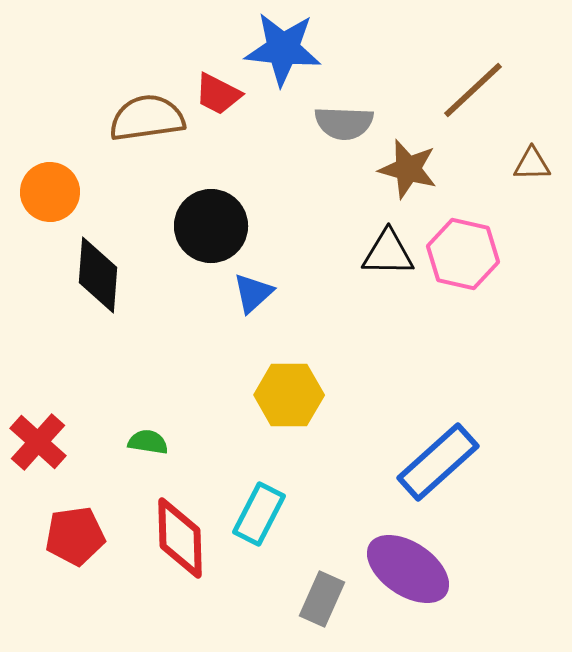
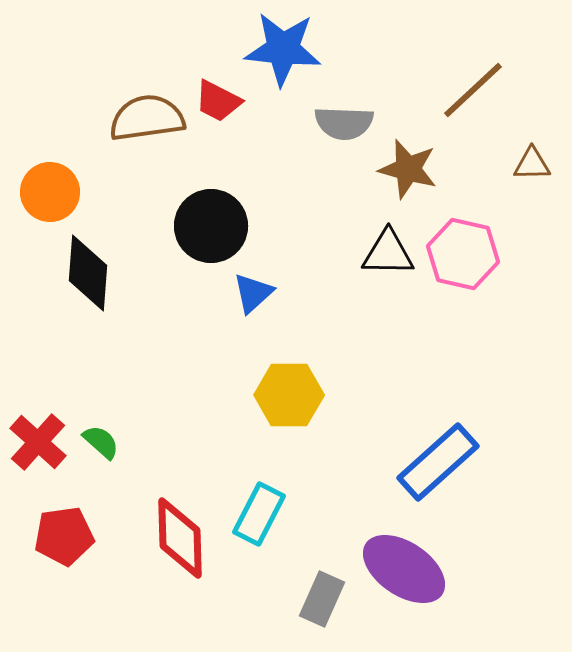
red trapezoid: moved 7 px down
black diamond: moved 10 px left, 2 px up
green semicircle: moved 47 px left; rotated 33 degrees clockwise
red pentagon: moved 11 px left
purple ellipse: moved 4 px left
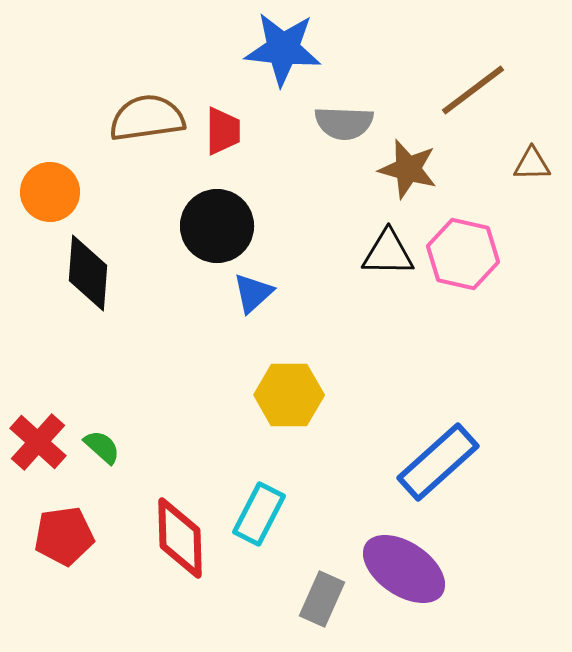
brown line: rotated 6 degrees clockwise
red trapezoid: moved 5 px right, 30 px down; rotated 117 degrees counterclockwise
black circle: moved 6 px right
green semicircle: moved 1 px right, 5 px down
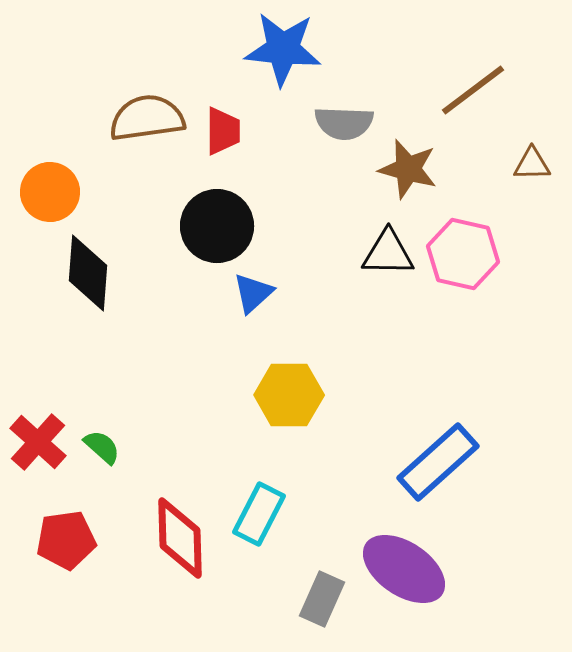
red pentagon: moved 2 px right, 4 px down
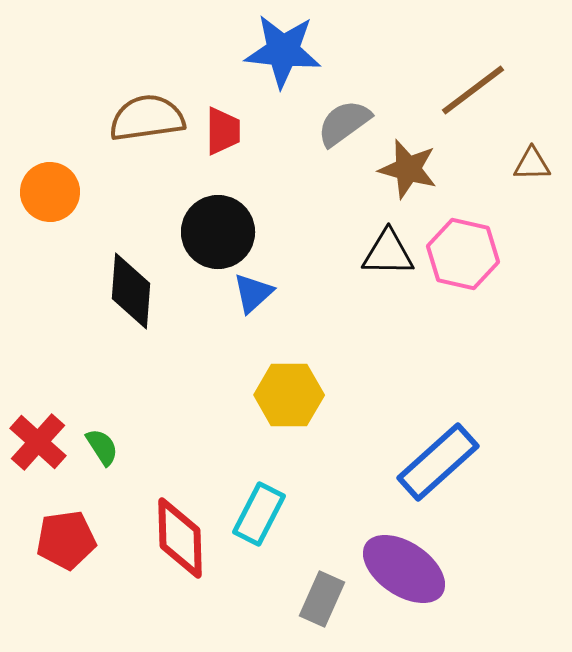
blue star: moved 2 px down
gray semicircle: rotated 142 degrees clockwise
black circle: moved 1 px right, 6 px down
black diamond: moved 43 px right, 18 px down
green semicircle: rotated 15 degrees clockwise
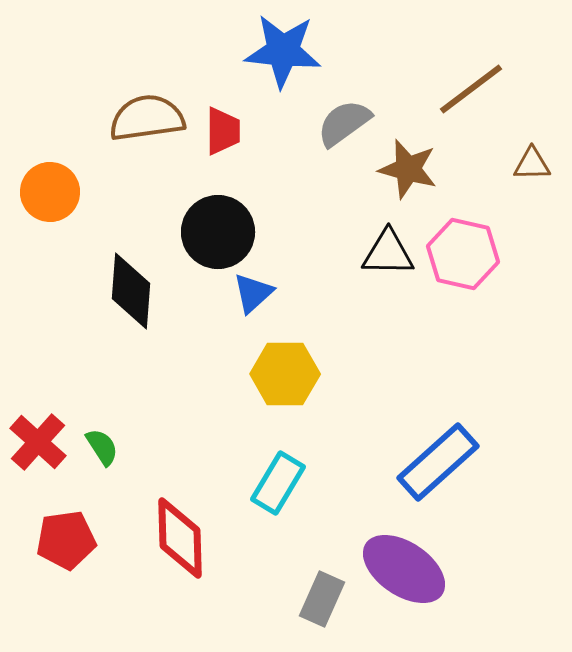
brown line: moved 2 px left, 1 px up
yellow hexagon: moved 4 px left, 21 px up
cyan rectangle: moved 19 px right, 31 px up; rotated 4 degrees clockwise
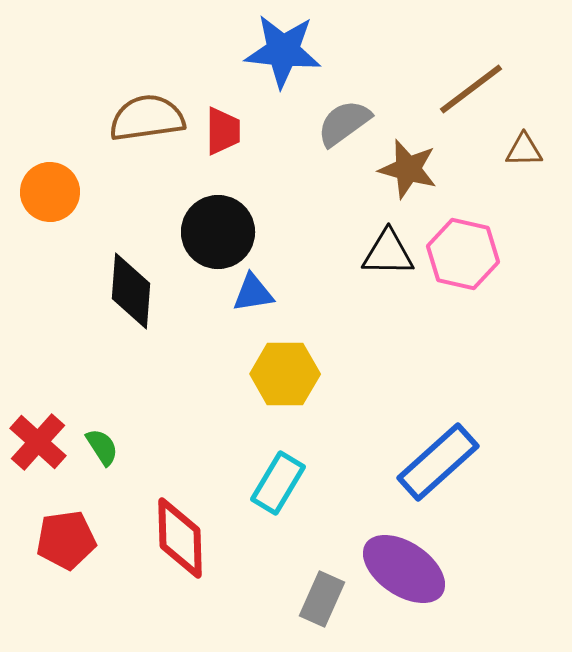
brown triangle: moved 8 px left, 14 px up
blue triangle: rotated 33 degrees clockwise
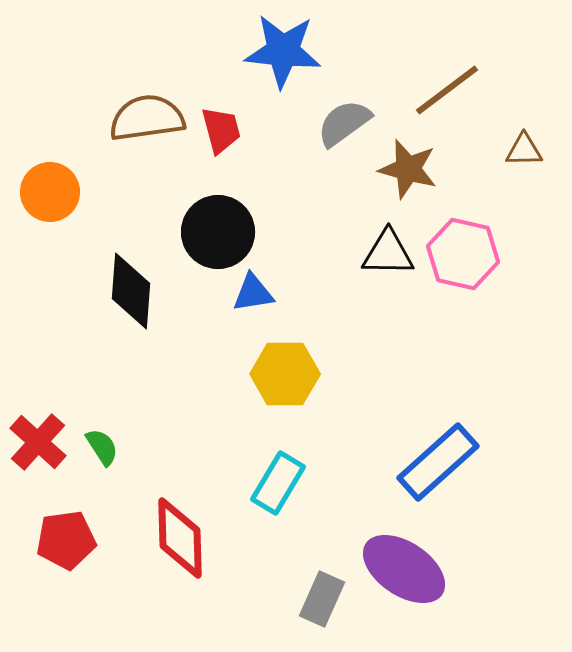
brown line: moved 24 px left, 1 px down
red trapezoid: moved 2 px left, 1 px up; rotated 15 degrees counterclockwise
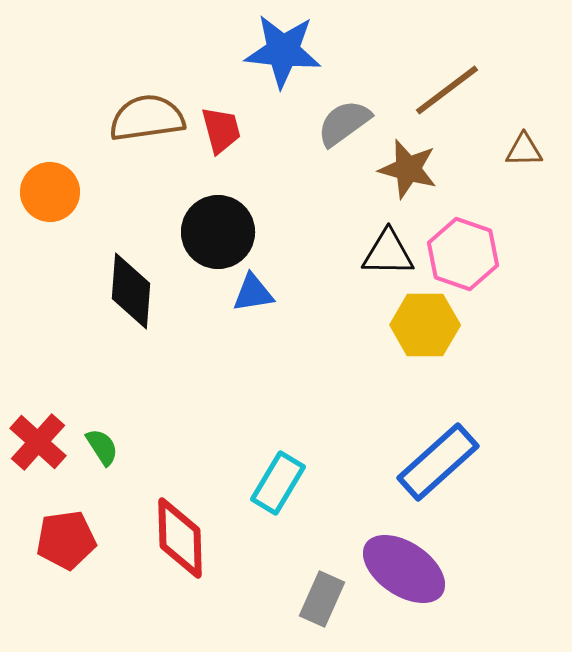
pink hexagon: rotated 6 degrees clockwise
yellow hexagon: moved 140 px right, 49 px up
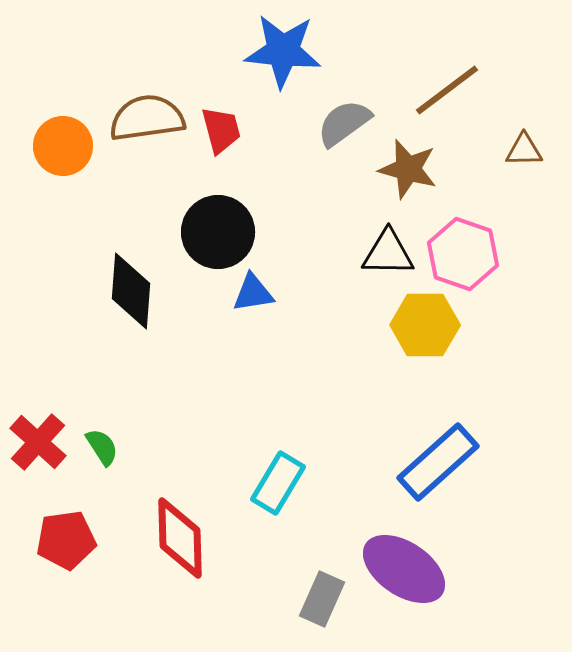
orange circle: moved 13 px right, 46 px up
